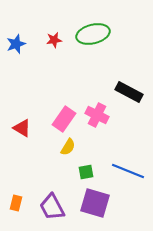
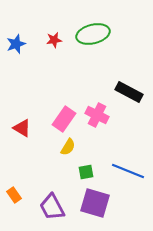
orange rectangle: moved 2 px left, 8 px up; rotated 49 degrees counterclockwise
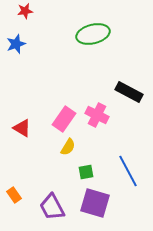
red star: moved 29 px left, 29 px up
blue line: rotated 40 degrees clockwise
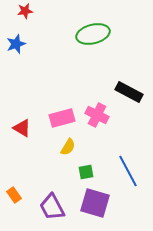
pink rectangle: moved 2 px left, 1 px up; rotated 40 degrees clockwise
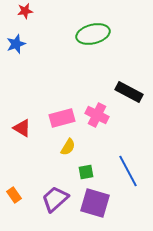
purple trapezoid: moved 3 px right, 8 px up; rotated 76 degrees clockwise
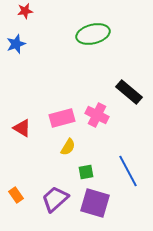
black rectangle: rotated 12 degrees clockwise
orange rectangle: moved 2 px right
